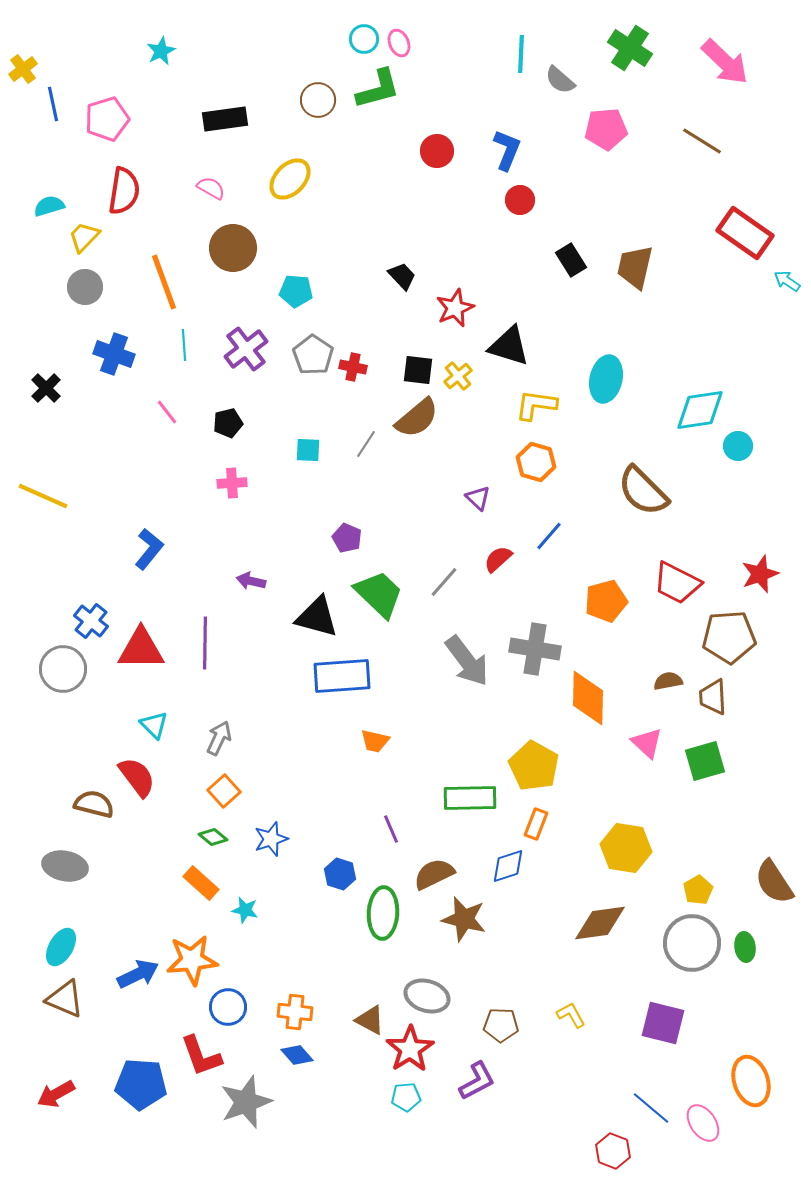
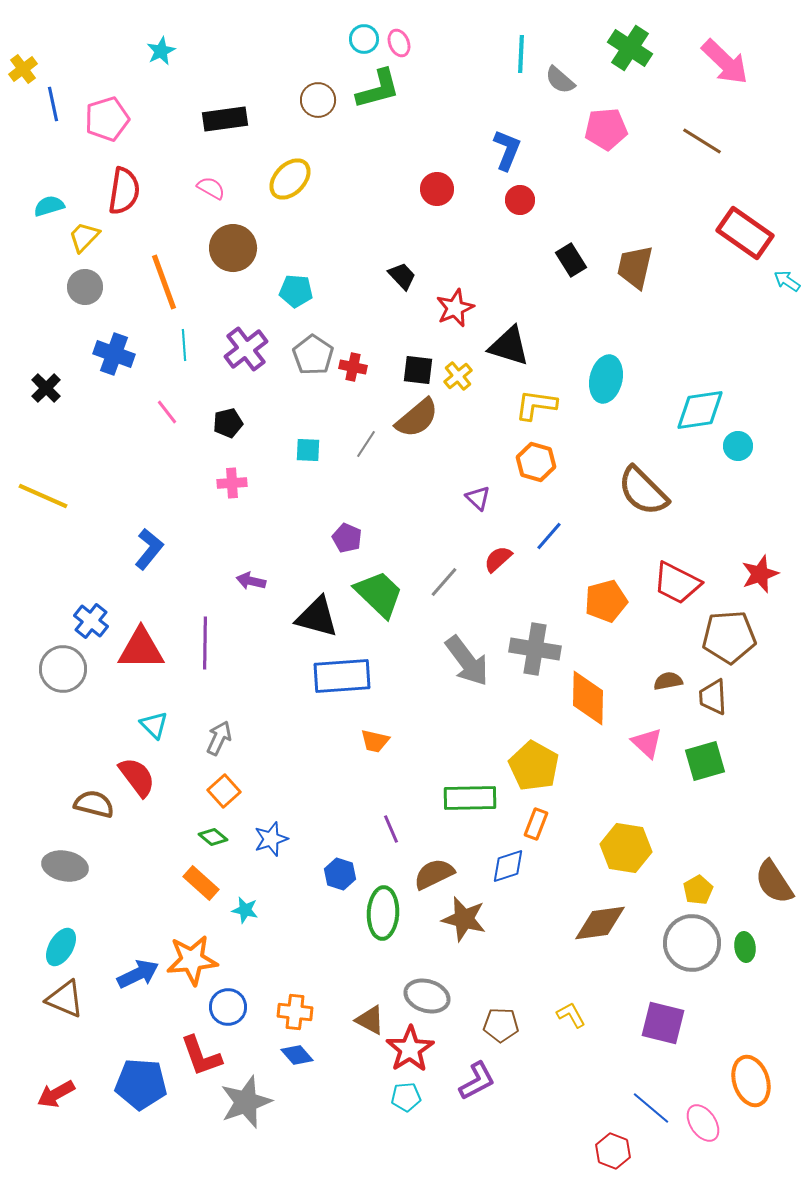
red circle at (437, 151): moved 38 px down
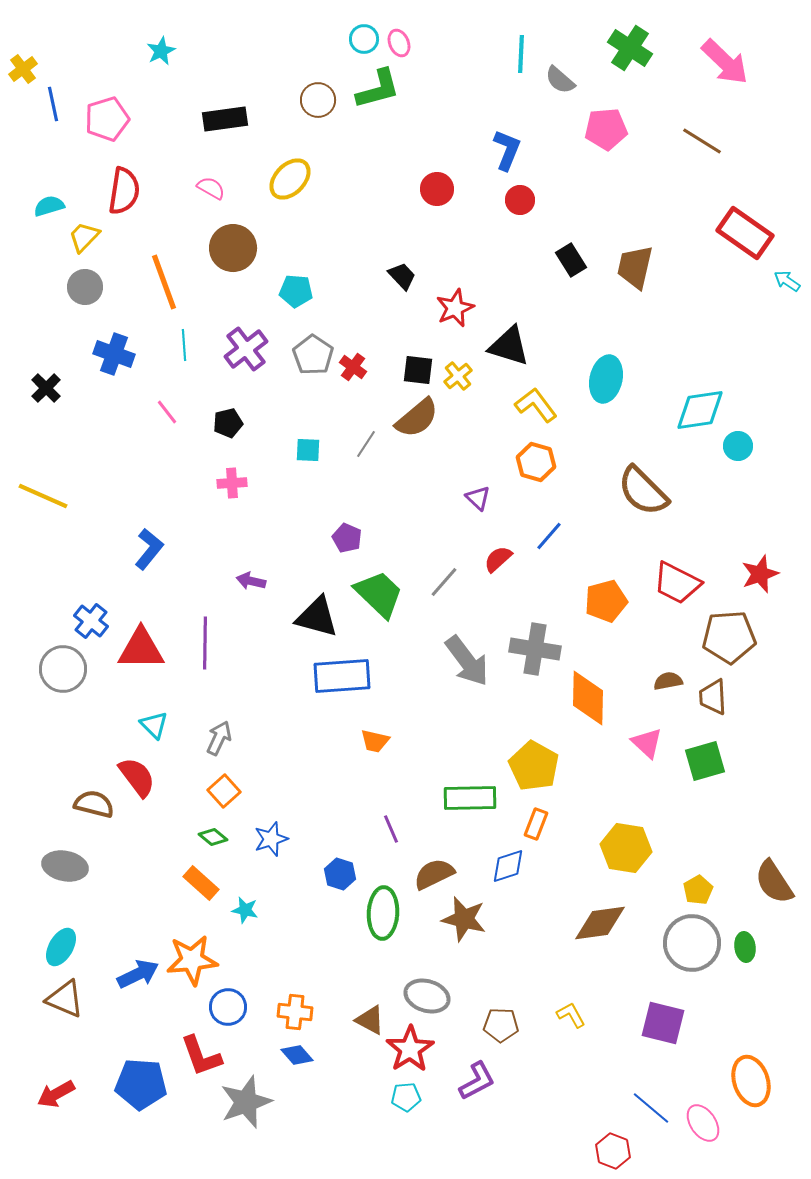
red cross at (353, 367): rotated 24 degrees clockwise
yellow L-shape at (536, 405): rotated 45 degrees clockwise
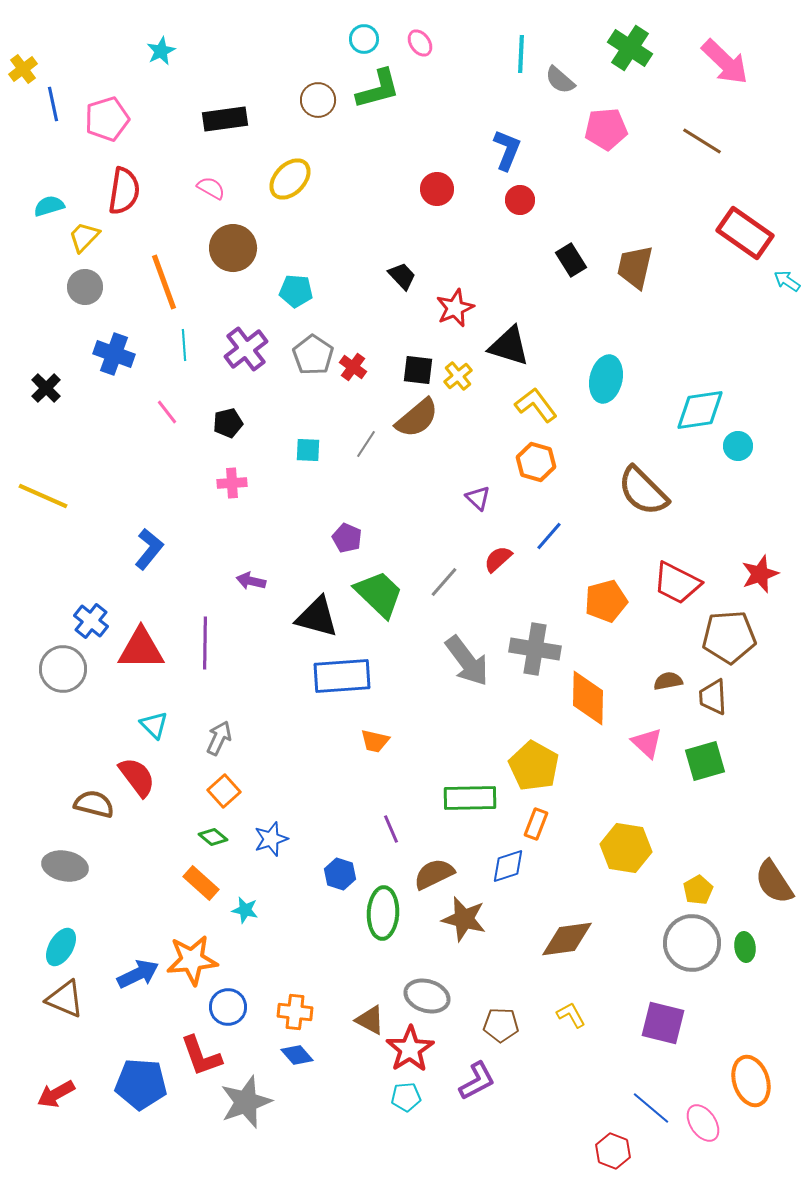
pink ellipse at (399, 43): moved 21 px right; rotated 12 degrees counterclockwise
brown diamond at (600, 923): moved 33 px left, 16 px down
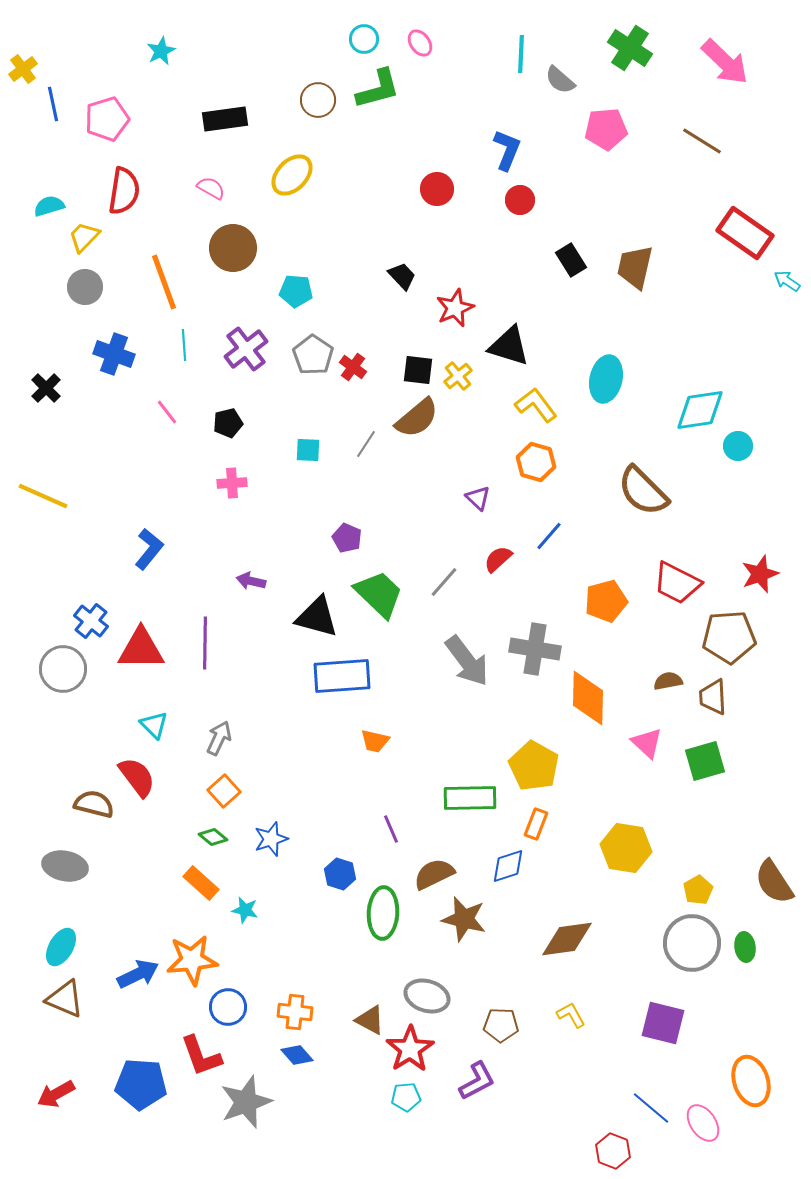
yellow ellipse at (290, 179): moved 2 px right, 4 px up
